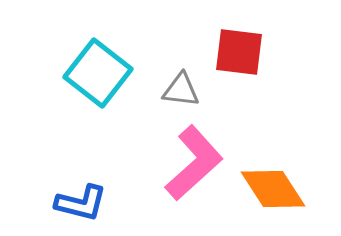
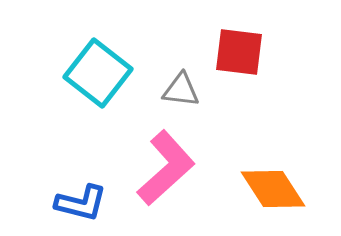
pink L-shape: moved 28 px left, 5 px down
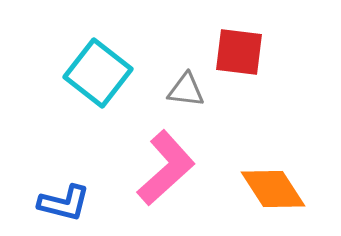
gray triangle: moved 5 px right
blue L-shape: moved 17 px left
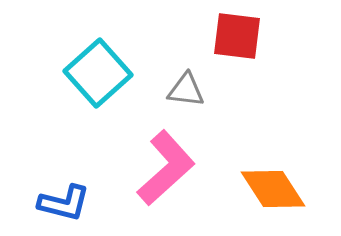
red square: moved 2 px left, 16 px up
cyan square: rotated 10 degrees clockwise
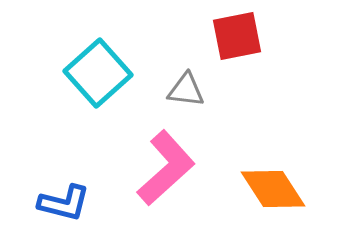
red square: rotated 18 degrees counterclockwise
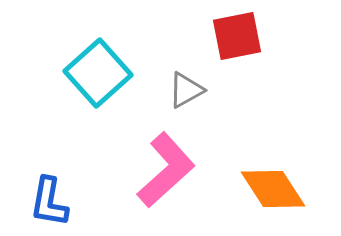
gray triangle: rotated 36 degrees counterclockwise
pink L-shape: moved 2 px down
blue L-shape: moved 15 px left, 1 px up; rotated 86 degrees clockwise
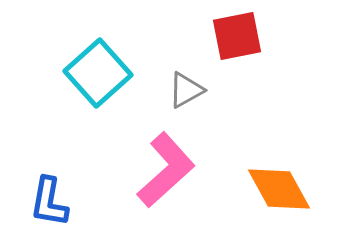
orange diamond: moved 6 px right; rotated 4 degrees clockwise
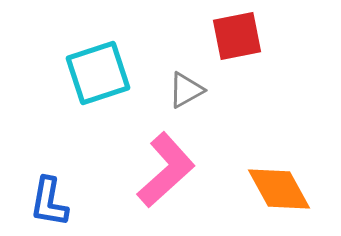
cyan square: rotated 24 degrees clockwise
